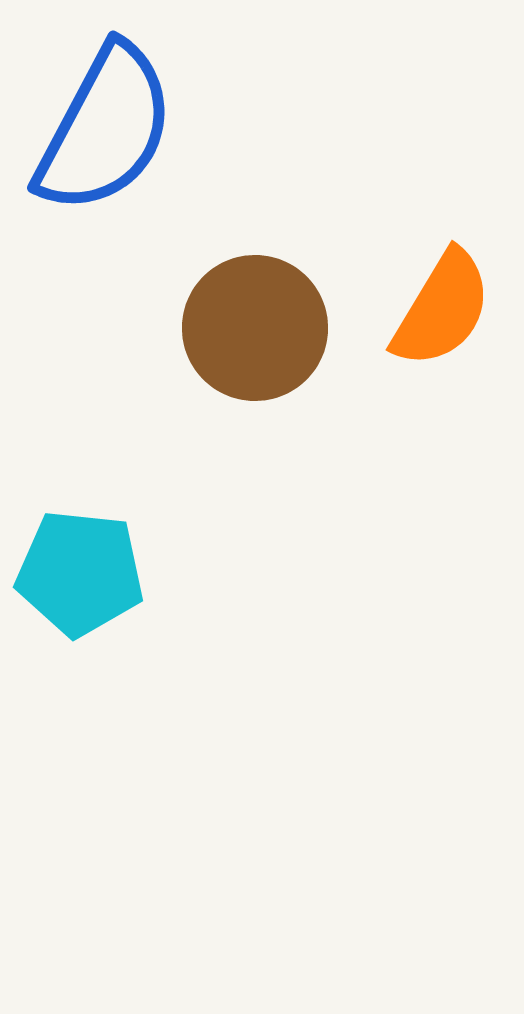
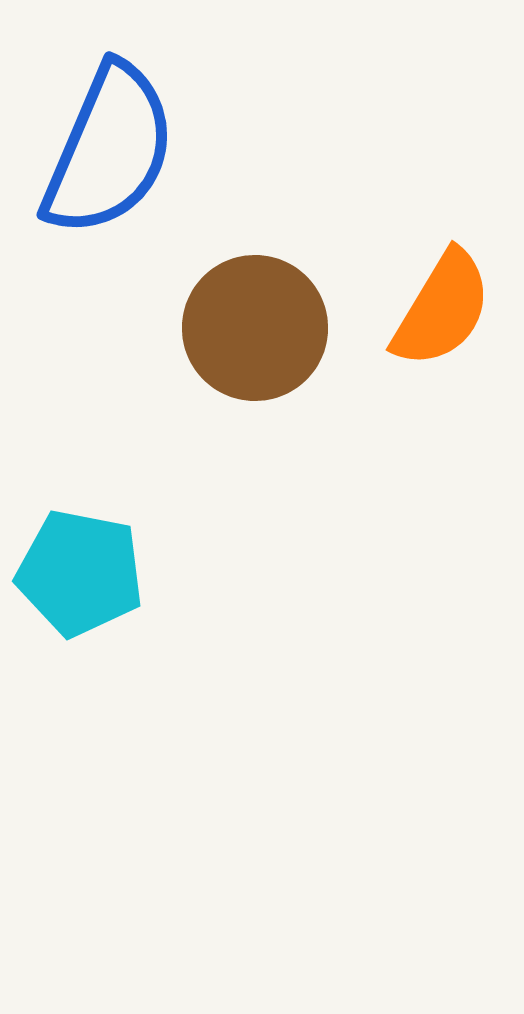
blue semicircle: moved 4 px right, 21 px down; rotated 5 degrees counterclockwise
cyan pentagon: rotated 5 degrees clockwise
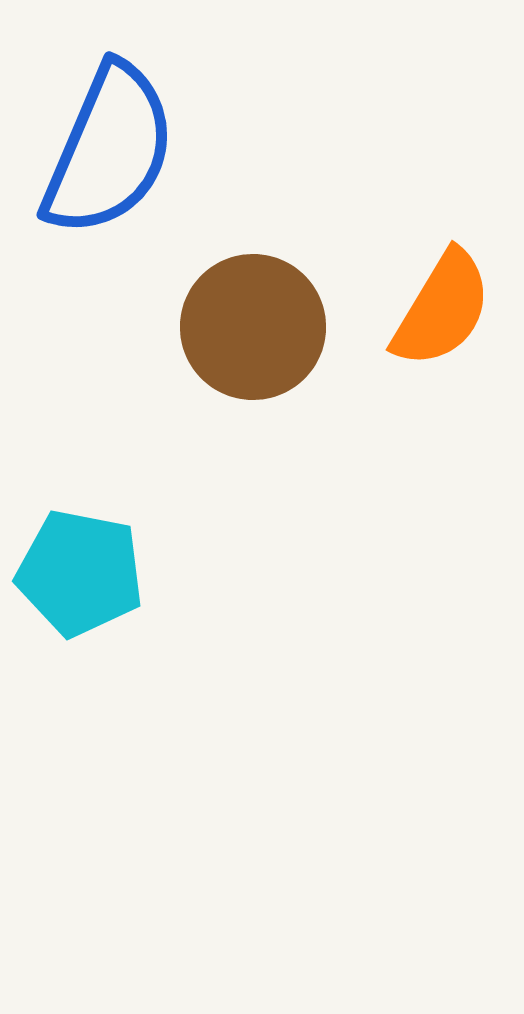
brown circle: moved 2 px left, 1 px up
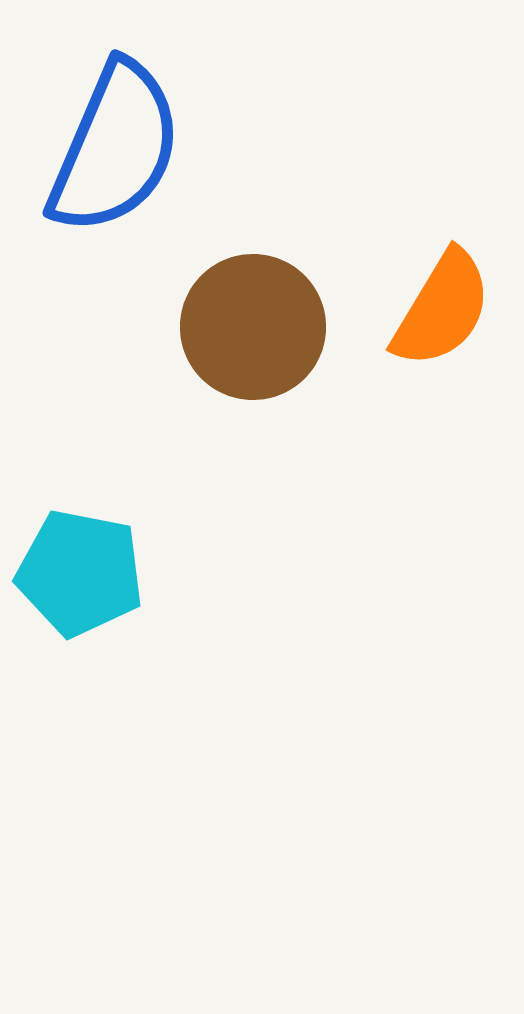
blue semicircle: moved 6 px right, 2 px up
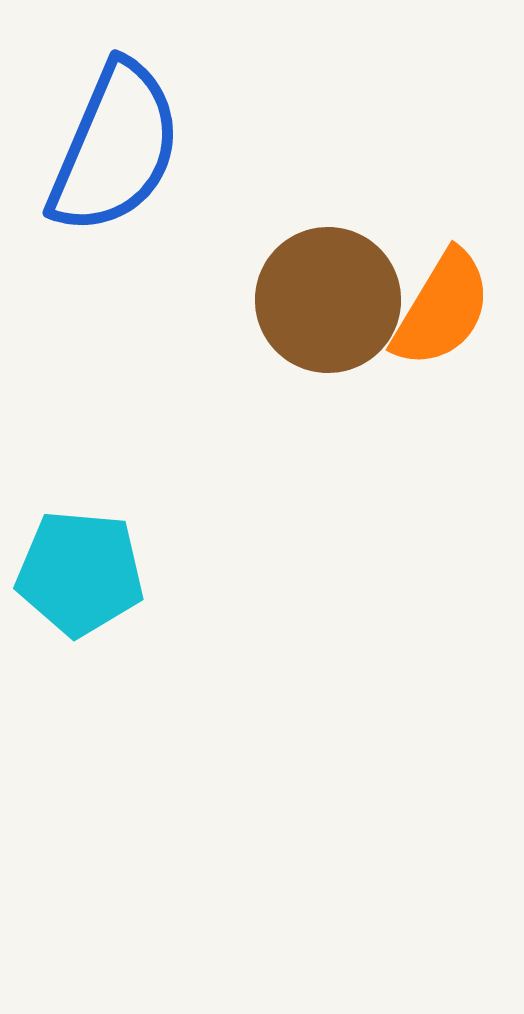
brown circle: moved 75 px right, 27 px up
cyan pentagon: rotated 6 degrees counterclockwise
